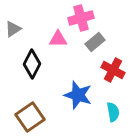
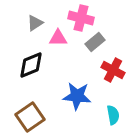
pink cross: rotated 30 degrees clockwise
gray triangle: moved 22 px right, 6 px up
pink triangle: moved 1 px up
black diamond: moved 1 px left, 1 px down; rotated 40 degrees clockwise
blue star: moved 1 px left, 1 px down; rotated 12 degrees counterclockwise
cyan semicircle: moved 3 px down
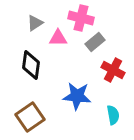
black diamond: rotated 60 degrees counterclockwise
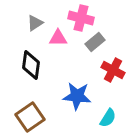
cyan semicircle: moved 5 px left, 3 px down; rotated 42 degrees clockwise
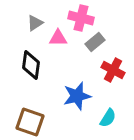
blue star: rotated 20 degrees counterclockwise
brown square: moved 5 px down; rotated 36 degrees counterclockwise
